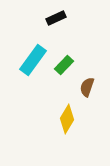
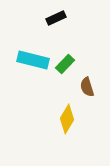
cyan rectangle: rotated 68 degrees clockwise
green rectangle: moved 1 px right, 1 px up
brown semicircle: rotated 36 degrees counterclockwise
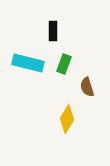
black rectangle: moved 3 px left, 13 px down; rotated 66 degrees counterclockwise
cyan rectangle: moved 5 px left, 3 px down
green rectangle: moved 1 px left; rotated 24 degrees counterclockwise
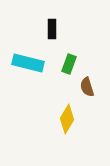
black rectangle: moved 1 px left, 2 px up
green rectangle: moved 5 px right
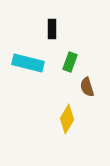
green rectangle: moved 1 px right, 2 px up
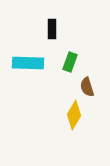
cyan rectangle: rotated 12 degrees counterclockwise
yellow diamond: moved 7 px right, 4 px up
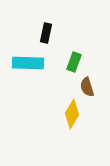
black rectangle: moved 6 px left, 4 px down; rotated 12 degrees clockwise
green rectangle: moved 4 px right
yellow diamond: moved 2 px left, 1 px up
